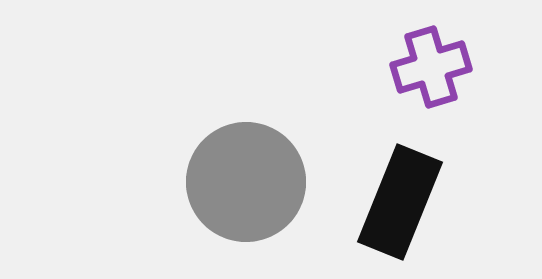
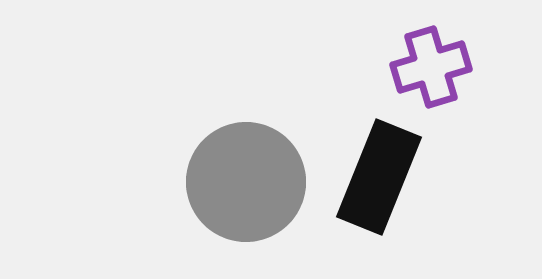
black rectangle: moved 21 px left, 25 px up
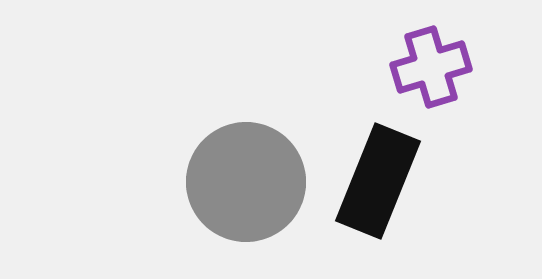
black rectangle: moved 1 px left, 4 px down
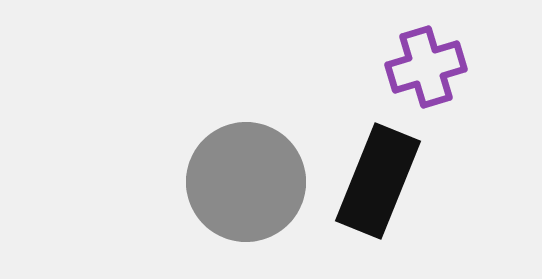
purple cross: moved 5 px left
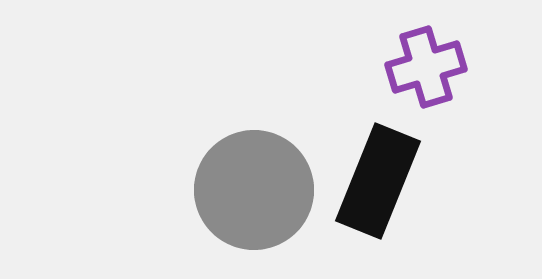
gray circle: moved 8 px right, 8 px down
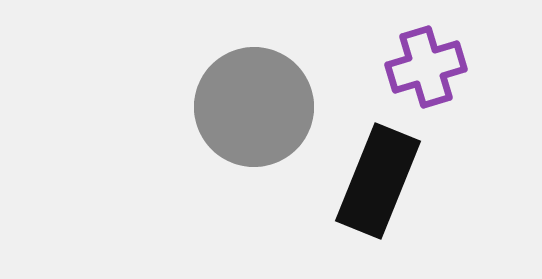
gray circle: moved 83 px up
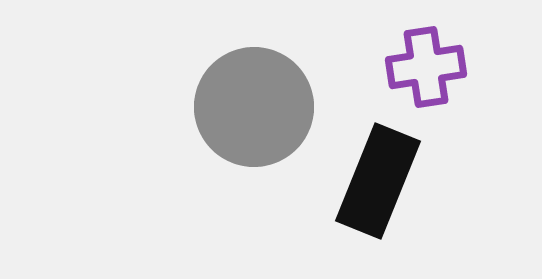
purple cross: rotated 8 degrees clockwise
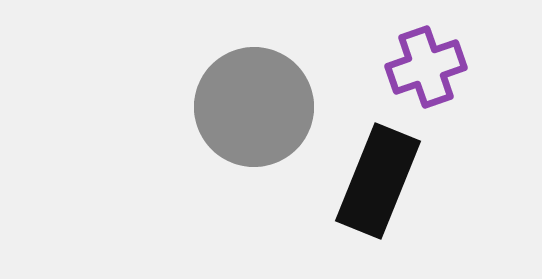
purple cross: rotated 10 degrees counterclockwise
